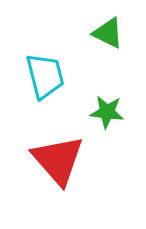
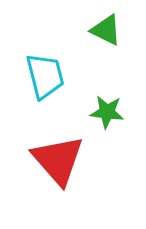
green triangle: moved 2 px left, 3 px up
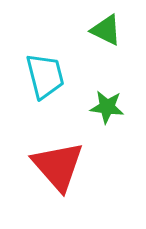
green star: moved 5 px up
red triangle: moved 6 px down
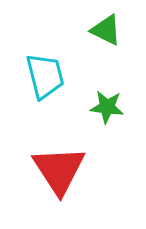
red triangle: moved 1 px right, 4 px down; rotated 8 degrees clockwise
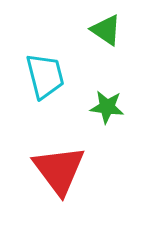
green triangle: rotated 8 degrees clockwise
red triangle: rotated 4 degrees counterclockwise
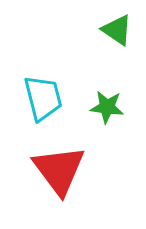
green triangle: moved 11 px right
cyan trapezoid: moved 2 px left, 22 px down
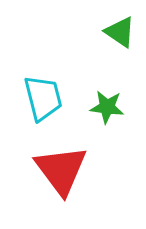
green triangle: moved 3 px right, 2 px down
red triangle: moved 2 px right
